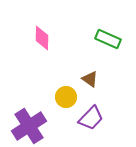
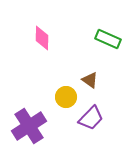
brown triangle: moved 1 px down
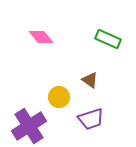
pink diamond: moved 1 px left, 1 px up; rotated 40 degrees counterclockwise
yellow circle: moved 7 px left
purple trapezoid: moved 1 px down; rotated 28 degrees clockwise
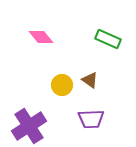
yellow circle: moved 3 px right, 12 px up
purple trapezoid: rotated 16 degrees clockwise
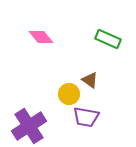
yellow circle: moved 7 px right, 9 px down
purple trapezoid: moved 5 px left, 2 px up; rotated 12 degrees clockwise
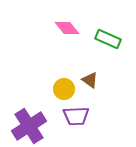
pink diamond: moved 26 px right, 9 px up
yellow circle: moved 5 px left, 5 px up
purple trapezoid: moved 10 px left, 1 px up; rotated 12 degrees counterclockwise
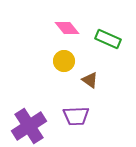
yellow circle: moved 28 px up
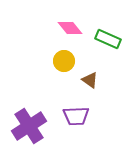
pink diamond: moved 3 px right
